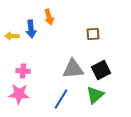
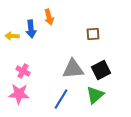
pink cross: rotated 24 degrees clockwise
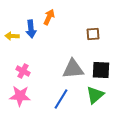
orange arrow: rotated 140 degrees counterclockwise
black square: rotated 30 degrees clockwise
pink star: moved 1 px right, 2 px down
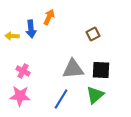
brown square: rotated 24 degrees counterclockwise
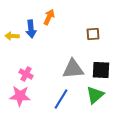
brown square: rotated 24 degrees clockwise
pink cross: moved 3 px right, 3 px down
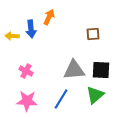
gray triangle: moved 1 px right, 1 px down
pink cross: moved 3 px up
pink star: moved 7 px right, 5 px down
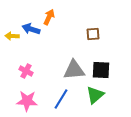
blue arrow: rotated 114 degrees clockwise
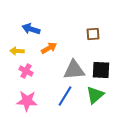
orange arrow: moved 31 px down; rotated 35 degrees clockwise
yellow arrow: moved 5 px right, 15 px down
blue line: moved 4 px right, 3 px up
